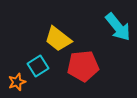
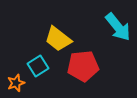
orange star: moved 1 px left, 1 px down
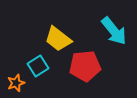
cyan arrow: moved 4 px left, 4 px down
red pentagon: moved 2 px right
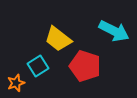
cyan arrow: rotated 24 degrees counterclockwise
red pentagon: rotated 24 degrees clockwise
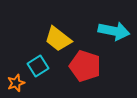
cyan arrow: rotated 16 degrees counterclockwise
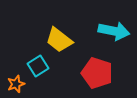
yellow trapezoid: moved 1 px right, 1 px down
red pentagon: moved 12 px right, 7 px down
orange star: moved 1 px down
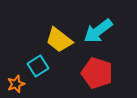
cyan arrow: moved 16 px left; rotated 132 degrees clockwise
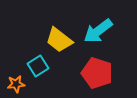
orange star: rotated 12 degrees clockwise
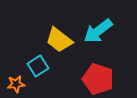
red pentagon: moved 1 px right, 6 px down
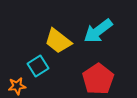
yellow trapezoid: moved 1 px left, 1 px down
red pentagon: rotated 20 degrees clockwise
orange star: moved 1 px right, 2 px down
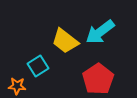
cyan arrow: moved 2 px right, 1 px down
yellow trapezoid: moved 7 px right
orange star: rotated 12 degrees clockwise
